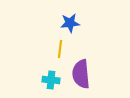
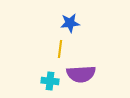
purple semicircle: rotated 88 degrees counterclockwise
cyan cross: moved 1 px left, 1 px down
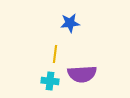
yellow line: moved 5 px left, 5 px down
purple semicircle: moved 1 px right
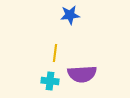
blue star: moved 8 px up
yellow line: moved 1 px up
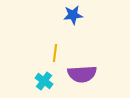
blue star: moved 3 px right
cyan cross: moved 6 px left; rotated 30 degrees clockwise
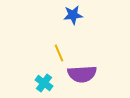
yellow line: moved 4 px right; rotated 30 degrees counterclockwise
cyan cross: moved 2 px down
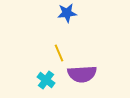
blue star: moved 6 px left, 2 px up
cyan cross: moved 2 px right, 3 px up
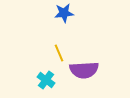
blue star: moved 3 px left
purple semicircle: moved 2 px right, 4 px up
